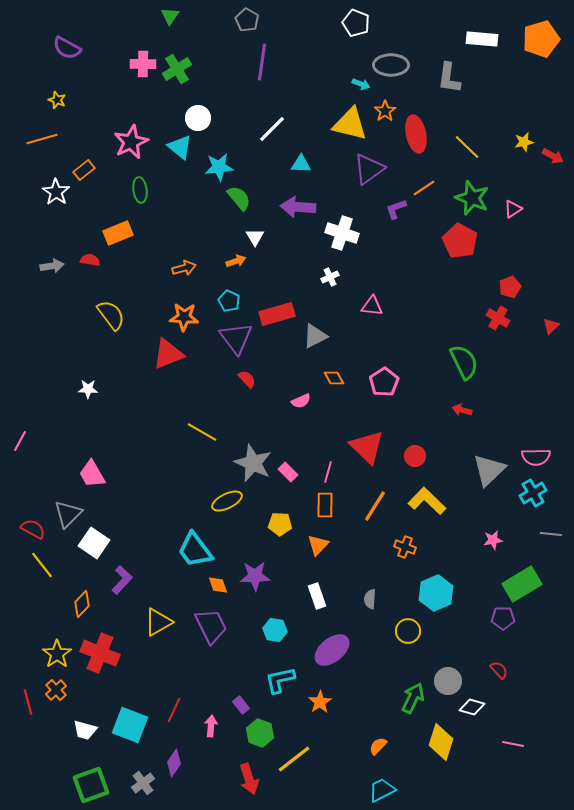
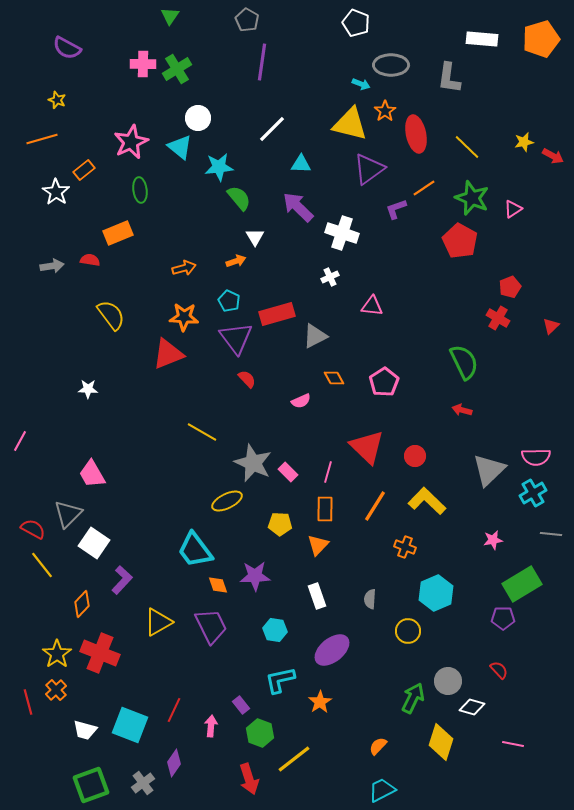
purple arrow at (298, 207): rotated 40 degrees clockwise
orange rectangle at (325, 505): moved 4 px down
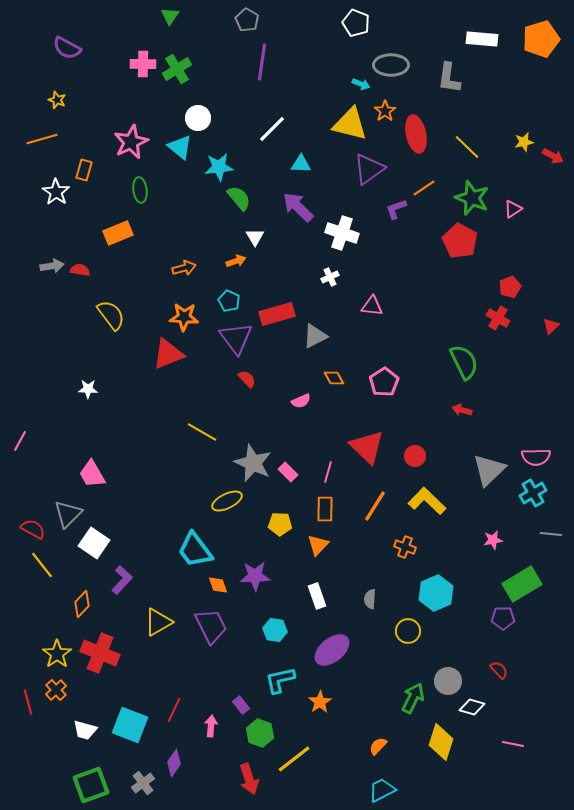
orange rectangle at (84, 170): rotated 35 degrees counterclockwise
red semicircle at (90, 260): moved 10 px left, 10 px down
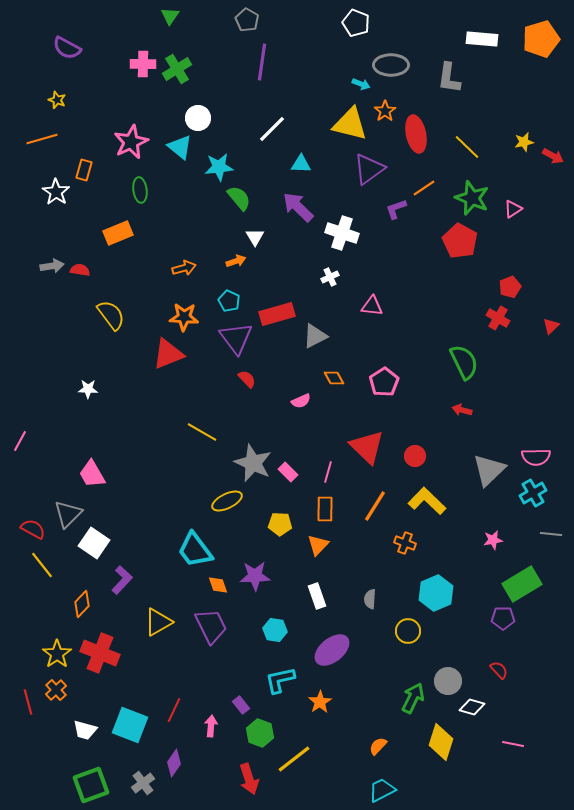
orange cross at (405, 547): moved 4 px up
